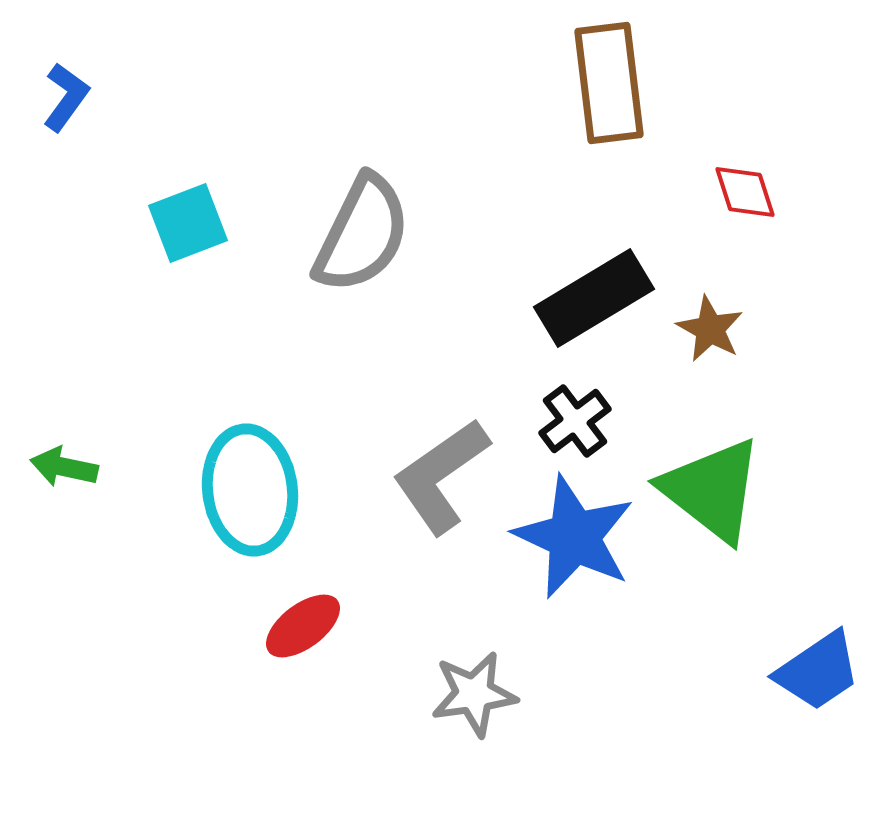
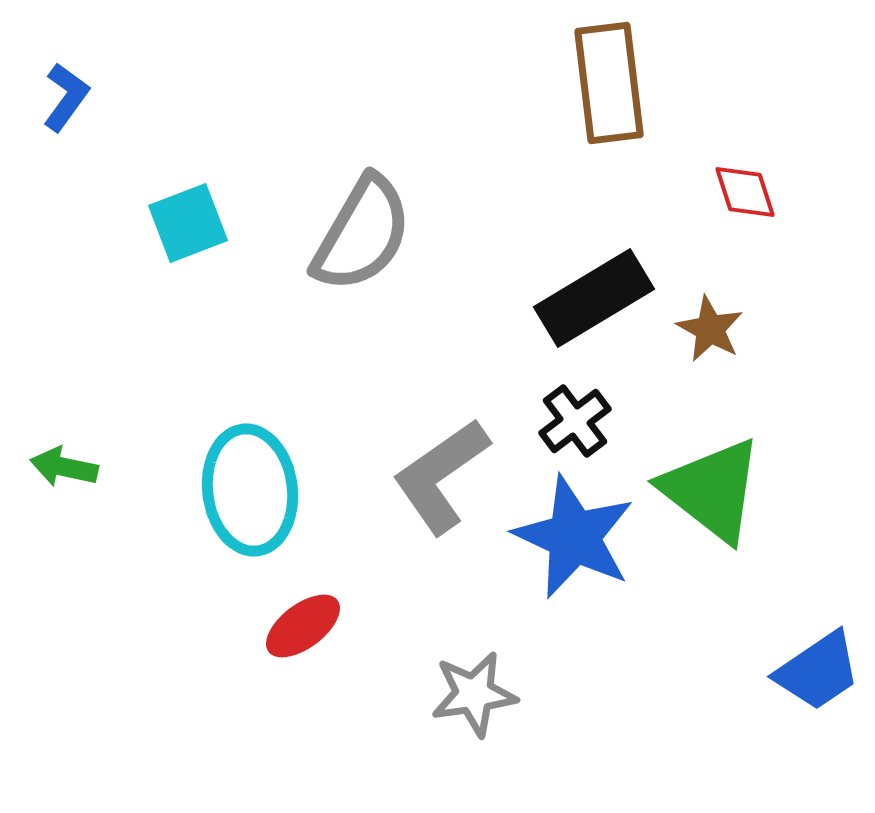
gray semicircle: rotated 4 degrees clockwise
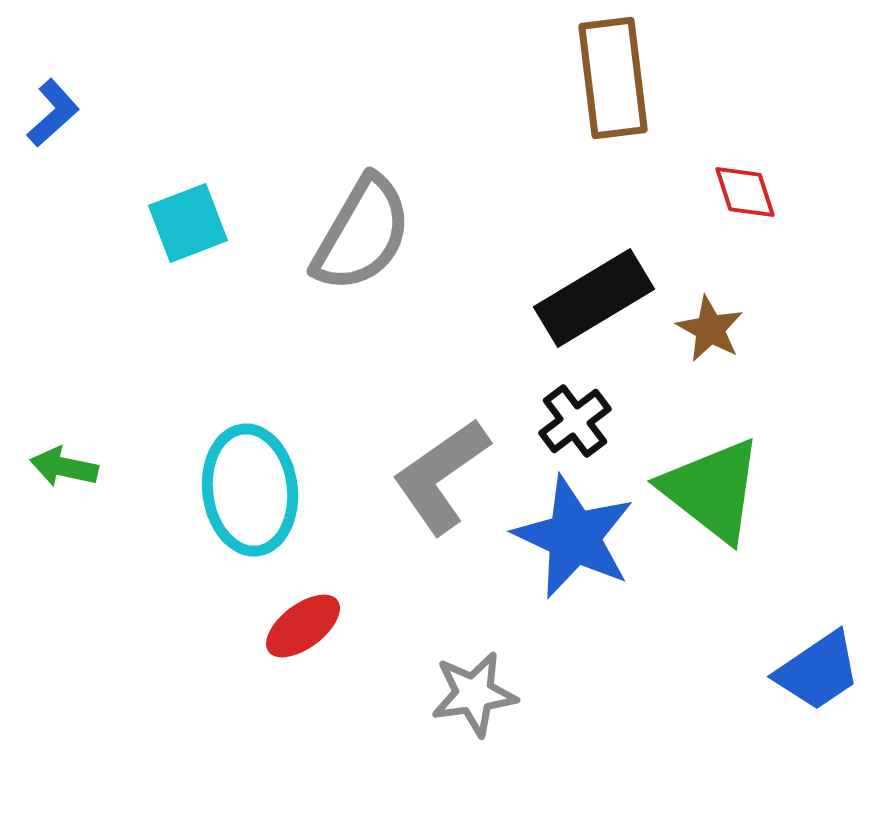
brown rectangle: moved 4 px right, 5 px up
blue L-shape: moved 13 px left, 16 px down; rotated 12 degrees clockwise
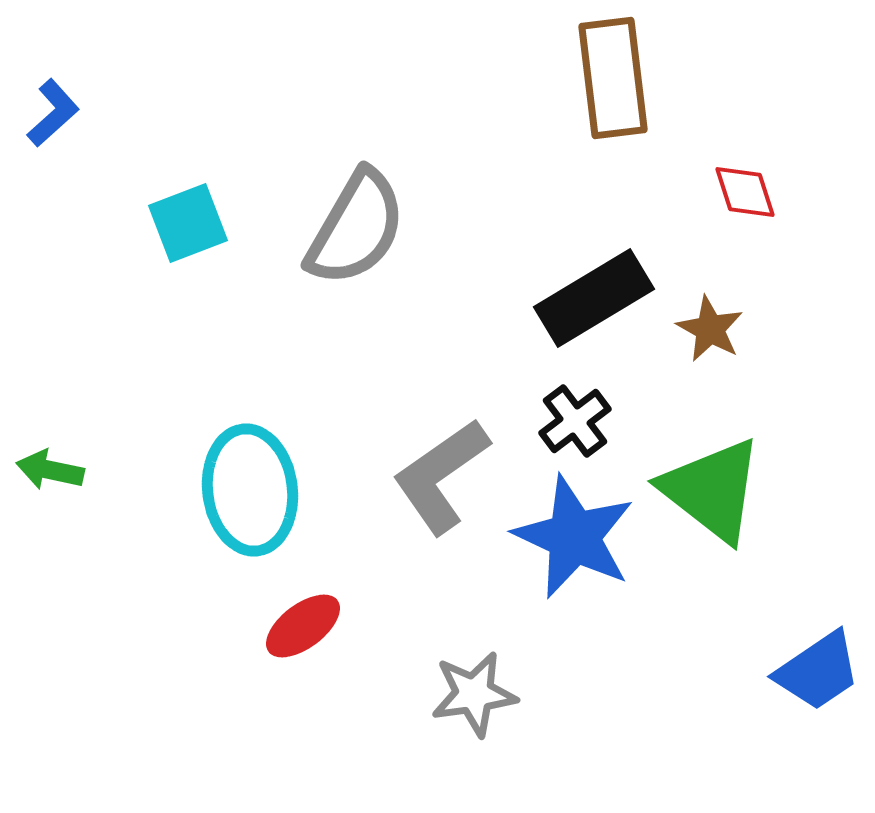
gray semicircle: moved 6 px left, 6 px up
green arrow: moved 14 px left, 3 px down
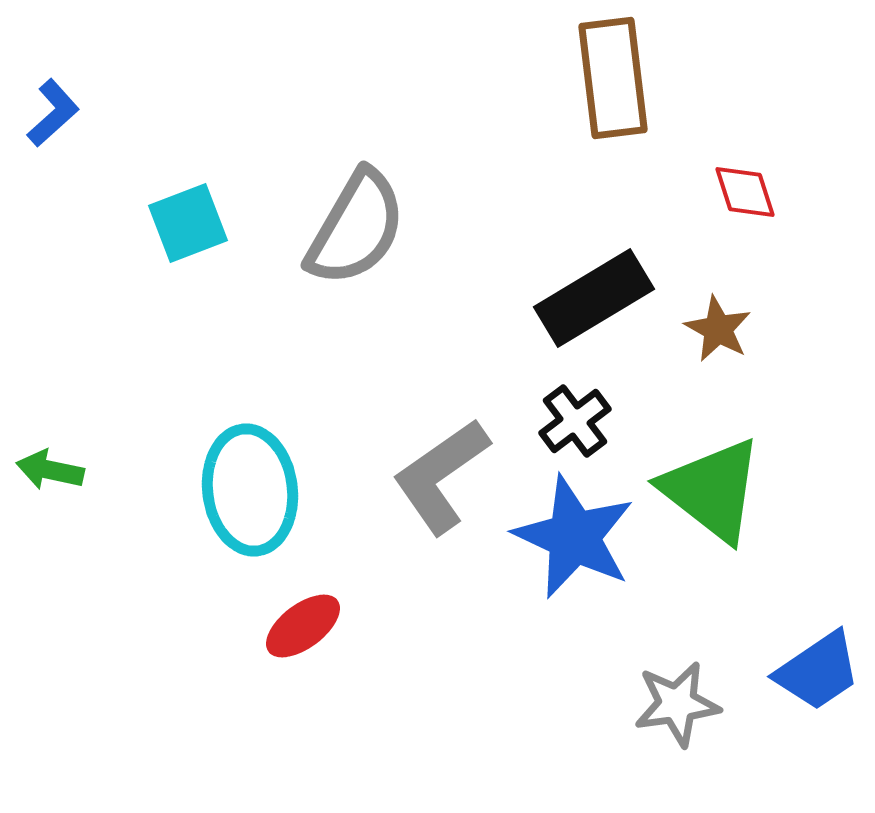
brown star: moved 8 px right
gray star: moved 203 px right, 10 px down
